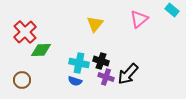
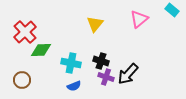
cyan cross: moved 8 px left
blue semicircle: moved 1 px left, 5 px down; rotated 40 degrees counterclockwise
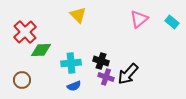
cyan rectangle: moved 12 px down
yellow triangle: moved 17 px left, 9 px up; rotated 24 degrees counterclockwise
cyan cross: rotated 18 degrees counterclockwise
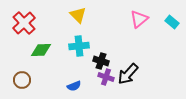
red cross: moved 1 px left, 9 px up
cyan cross: moved 8 px right, 17 px up
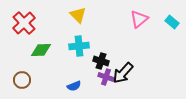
black arrow: moved 5 px left, 1 px up
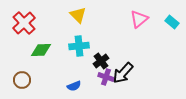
black cross: rotated 35 degrees clockwise
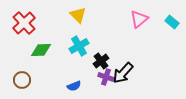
cyan cross: rotated 24 degrees counterclockwise
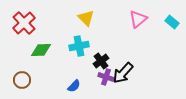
yellow triangle: moved 8 px right, 3 px down
pink triangle: moved 1 px left
cyan cross: rotated 18 degrees clockwise
blue semicircle: rotated 24 degrees counterclockwise
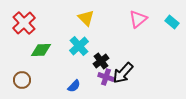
cyan cross: rotated 30 degrees counterclockwise
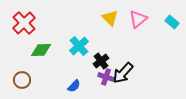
yellow triangle: moved 24 px right
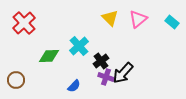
green diamond: moved 8 px right, 6 px down
brown circle: moved 6 px left
